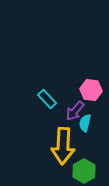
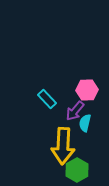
pink hexagon: moved 4 px left; rotated 10 degrees counterclockwise
green hexagon: moved 7 px left, 1 px up
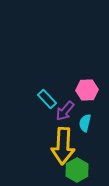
purple arrow: moved 10 px left
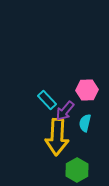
cyan rectangle: moved 1 px down
yellow arrow: moved 6 px left, 9 px up
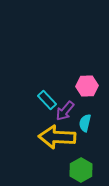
pink hexagon: moved 4 px up
yellow arrow: rotated 90 degrees clockwise
green hexagon: moved 4 px right
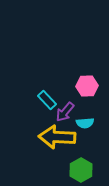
purple arrow: moved 1 px down
cyan semicircle: rotated 108 degrees counterclockwise
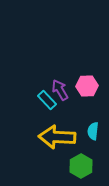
purple arrow: moved 5 px left, 22 px up; rotated 110 degrees clockwise
cyan semicircle: moved 8 px right, 8 px down; rotated 102 degrees clockwise
green hexagon: moved 4 px up
